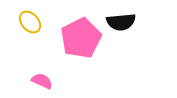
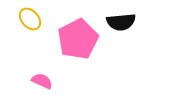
yellow ellipse: moved 3 px up
pink pentagon: moved 3 px left, 1 px down
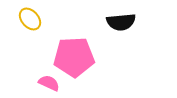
pink pentagon: moved 4 px left, 18 px down; rotated 24 degrees clockwise
pink semicircle: moved 7 px right, 2 px down
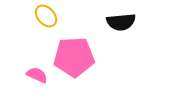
yellow ellipse: moved 16 px right, 3 px up
pink semicircle: moved 12 px left, 8 px up
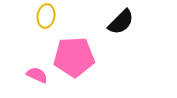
yellow ellipse: rotated 50 degrees clockwise
black semicircle: rotated 40 degrees counterclockwise
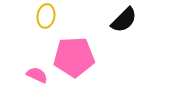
black semicircle: moved 3 px right, 2 px up
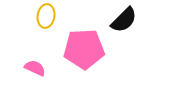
pink pentagon: moved 10 px right, 8 px up
pink semicircle: moved 2 px left, 7 px up
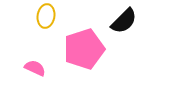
black semicircle: moved 1 px down
pink pentagon: rotated 15 degrees counterclockwise
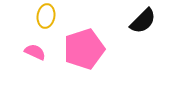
black semicircle: moved 19 px right
pink semicircle: moved 16 px up
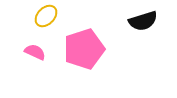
yellow ellipse: rotated 35 degrees clockwise
black semicircle: rotated 28 degrees clockwise
